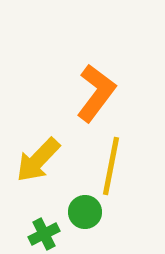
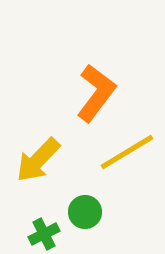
yellow line: moved 16 px right, 14 px up; rotated 48 degrees clockwise
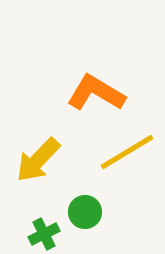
orange L-shape: rotated 96 degrees counterclockwise
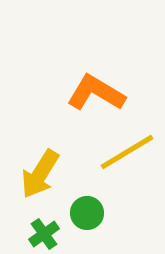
yellow arrow: moved 2 px right, 14 px down; rotated 12 degrees counterclockwise
green circle: moved 2 px right, 1 px down
green cross: rotated 8 degrees counterclockwise
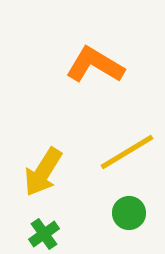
orange L-shape: moved 1 px left, 28 px up
yellow arrow: moved 3 px right, 2 px up
green circle: moved 42 px right
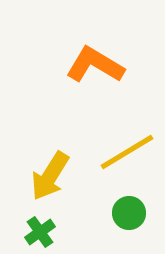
yellow arrow: moved 7 px right, 4 px down
green cross: moved 4 px left, 2 px up
